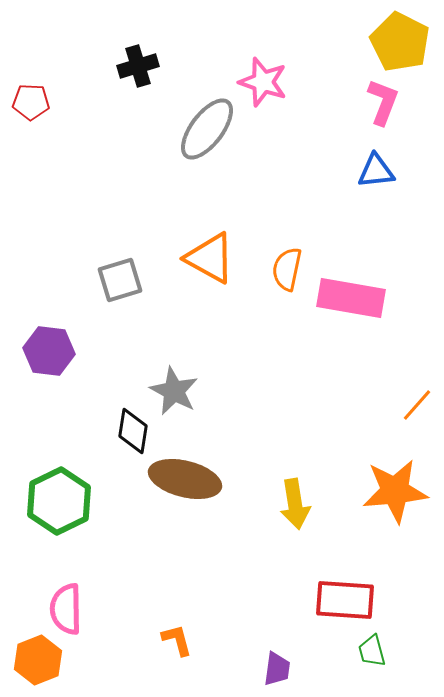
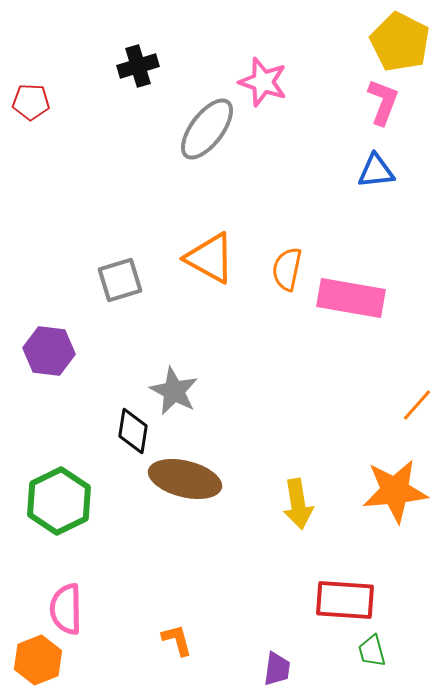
yellow arrow: moved 3 px right
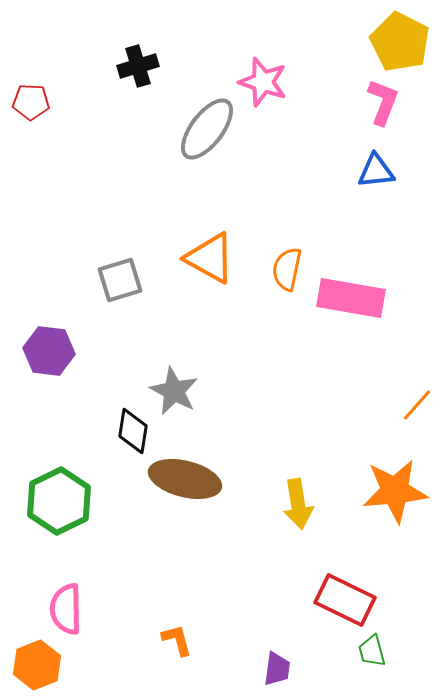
red rectangle: rotated 22 degrees clockwise
orange hexagon: moved 1 px left, 5 px down
